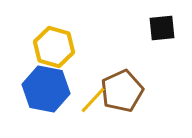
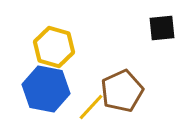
yellow line: moved 2 px left, 7 px down
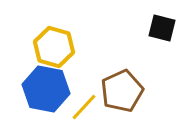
black square: rotated 20 degrees clockwise
yellow line: moved 7 px left
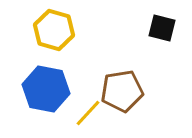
yellow hexagon: moved 17 px up
brown pentagon: rotated 15 degrees clockwise
yellow line: moved 4 px right, 6 px down
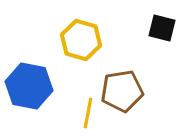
yellow hexagon: moved 27 px right, 10 px down
blue hexagon: moved 17 px left, 3 px up
yellow line: rotated 32 degrees counterclockwise
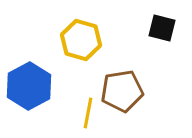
blue hexagon: rotated 21 degrees clockwise
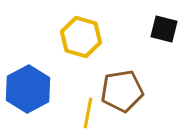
black square: moved 2 px right, 1 px down
yellow hexagon: moved 3 px up
blue hexagon: moved 1 px left, 3 px down
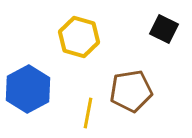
black square: rotated 12 degrees clockwise
yellow hexagon: moved 2 px left
brown pentagon: moved 9 px right
